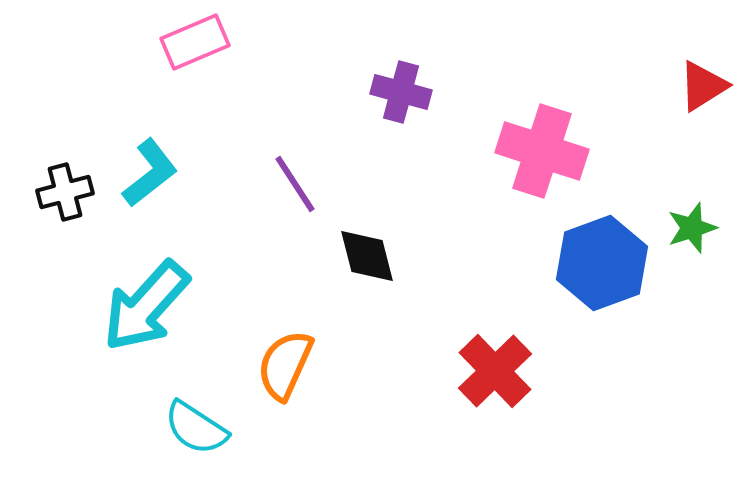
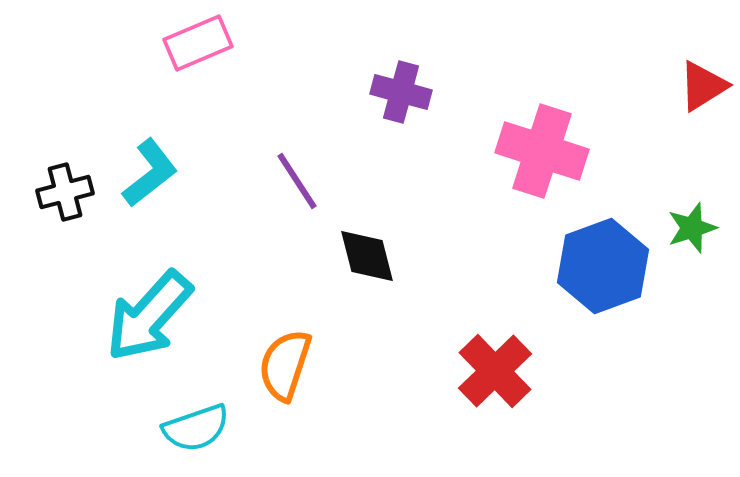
pink rectangle: moved 3 px right, 1 px down
purple line: moved 2 px right, 3 px up
blue hexagon: moved 1 px right, 3 px down
cyan arrow: moved 3 px right, 10 px down
orange semicircle: rotated 6 degrees counterclockwise
cyan semicircle: rotated 52 degrees counterclockwise
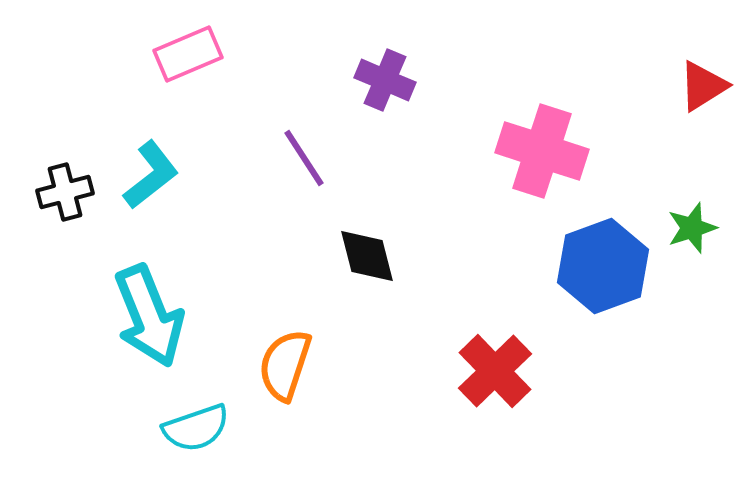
pink rectangle: moved 10 px left, 11 px down
purple cross: moved 16 px left, 12 px up; rotated 8 degrees clockwise
cyan L-shape: moved 1 px right, 2 px down
purple line: moved 7 px right, 23 px up
cyan arrow: rotated 64 degrees counterclockwise
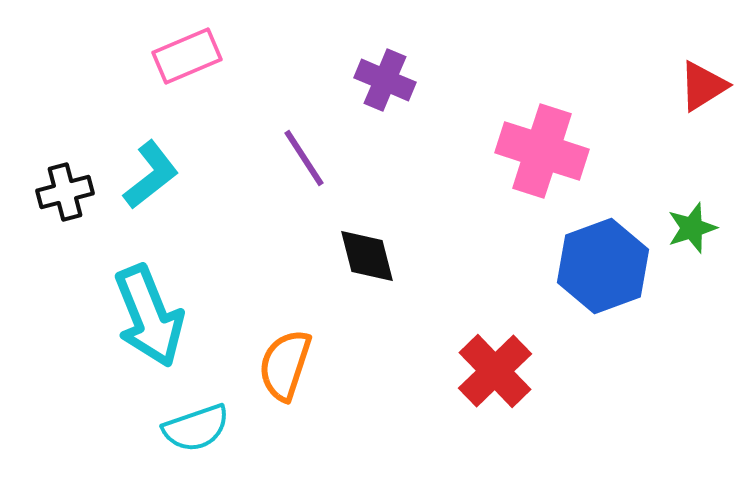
pink rectangle: moved 1 px left, 2 px down
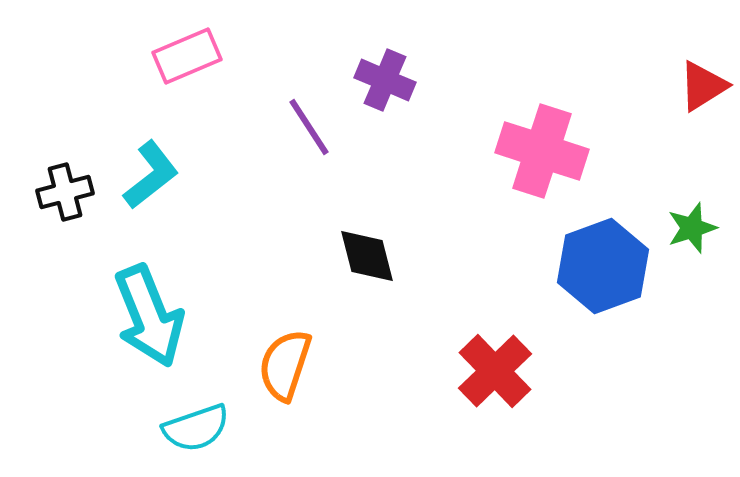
purple line: moved 5 px right, 31 px up
